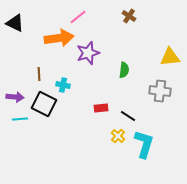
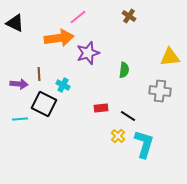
cyan cross: rotated 16 degrees clockwise
purple arrow: moved 4 px right, 13 px up
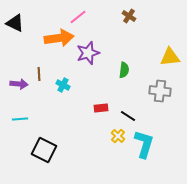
black square: moved 46 px down
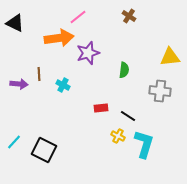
cyan line: moved 6 px left, 23 px down; rotated 42 degrees counterclockwise
yellow cross: rotated 16 degrees counterclockwise
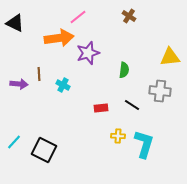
black line: moved 4 px right, 11 px up
yellow cross: rotated 24 degrees counterclockwise
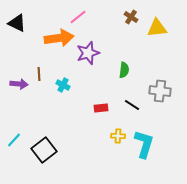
brown cross: moved 2 px right, 1 px down
black triangle: moved 2 px right
yellow triangle: moved 13 px left, 29 px up
cyan line: moved 2 px up
black square: rotated 25 degrees clockwise
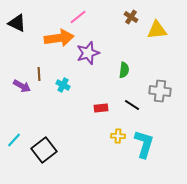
yellow triangle: moved 2 px down
purple arrow: moved 3 px right, 2 px down; rotated 24 degrees clockwise
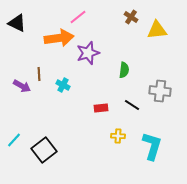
cyan L-shape: moved 8 px right, 2 px down
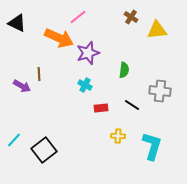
orange arrow: rotated 32 degrees clockwise
cyan cross: moved 22 px right
